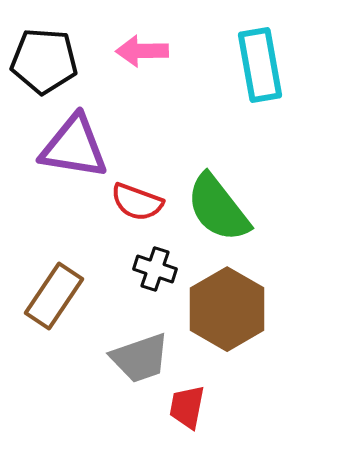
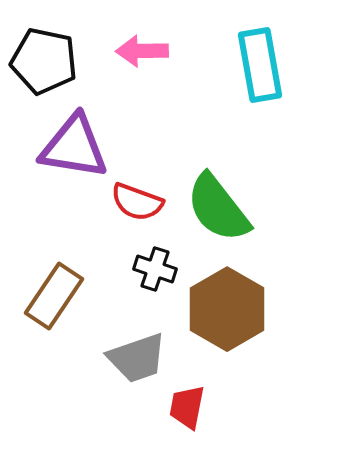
black pentagon: rotated 8 degrees clockwise
gray trapezoid: moved 3 px left
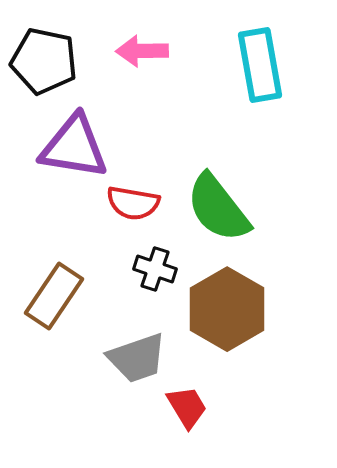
red semicircle: moved 4 px left, 1 px down; rotated 10 degrees counterclockwise
red trapezoid: rotated 138 degrees clockwise
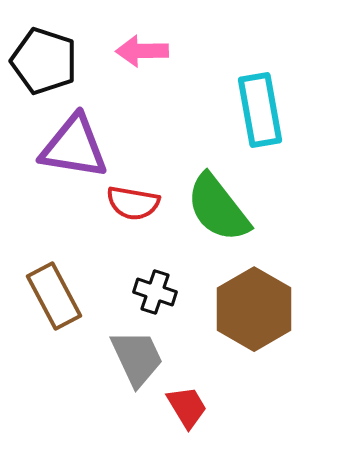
black pentagon: rotated 6 degrees clockwise
cyan rectangle: moved 45 px down
black cross: moved 23 px down
brown rectangle: rotated 62 degrees counterclockwise
brown hexagon: moved 27 px right
gray trapezoid: rotated 96 degrees counterclockwise
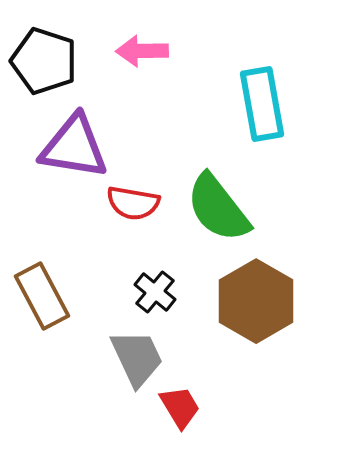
cyan rectangle: moved 2 px right, 6 px up
black cross: rotated 21 degrees clockwise
brown rectangle: moved 12 px left
brown hexagon: moved 2 px right, 8 px up
red trapezoid: moved 7 px left
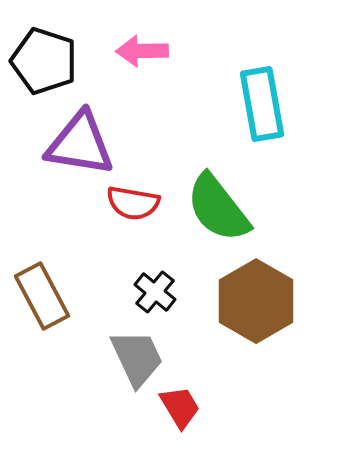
purple triangle: moved 6 px right, 3 px up
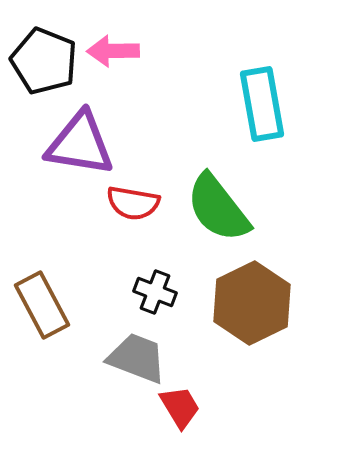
pink arrow: moved 29 px left
black pentagon: rotated 4 degrees clockwise
black cross: rotated 18 degrees counterclockwise
brown rectangle: moved 9 px down
brown hexagon: moved 4 px left, 2 px down; rotated 4 degrees clockwise
gray trapezoid: rotated 44 degrees counterclockwise
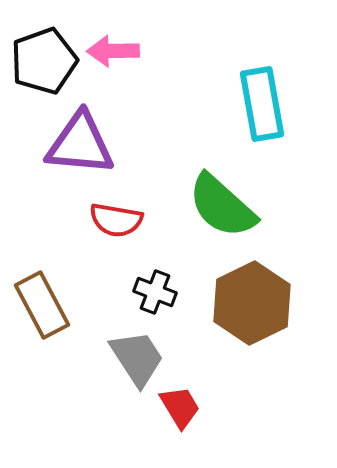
black pentagon: rotated 30 degrees clockwise
purple triangle: rotated 4 degrees counterclockwise
red semicircle: moved 17 px left, 17 px down
green semicircle: moved 4 px right, 2 px up; rotated 10 degrees counterclockwise
gray trapezoid: rotated 36 degrees clockwise
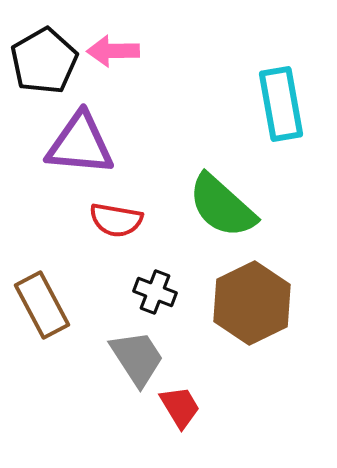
black pentagon: rotated 10 degrees counterclockwise
cyan rectangle: moved 19 px right
